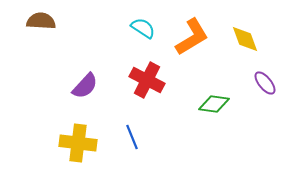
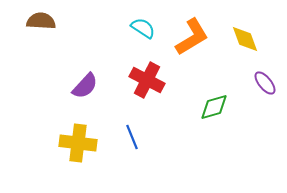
green diamond: moved 3 px down; rotated 24 degrees counterclockwise
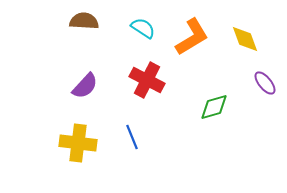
brown semicircle: moved 43 px right
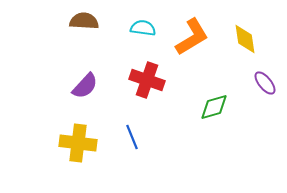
cyan semicircle: rotated 25 degrees counterclockwise
yellow diamond: rotated 12 degrees clockwise
red cross: rotated 8 degrees counterclockwise
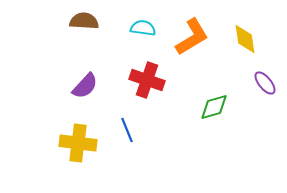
blue line: moved 5 px left, 7 px up
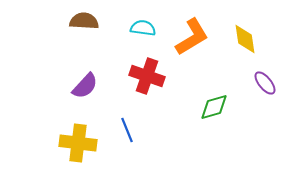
red cross: moved 4 px up
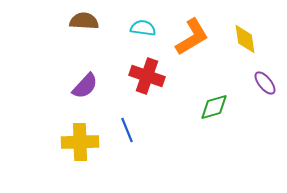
yellow cross: moved 2 px right, 1 px up; rotated 9 degrees counterclockwise
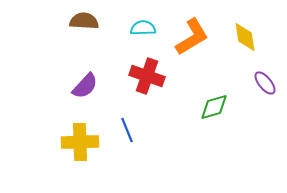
cyan semicircle: rotated 10 degrees counterclockwise
yellow diamond: moved 2 px up
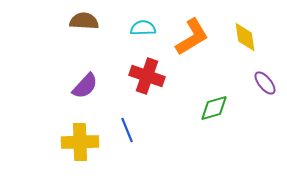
green diamond: moved 1 px down
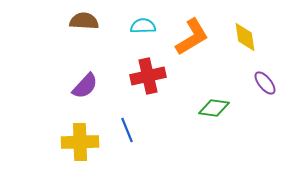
cyan semicircle: moved 2 px up
red cross: moved 1 px right; rotated 32 degrees counterclockwise
green diamond: rotated 24 degrees clockwise
